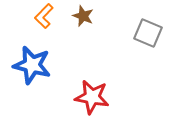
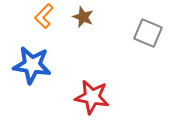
brown star: moved 1 px down
blue star: rotated 6 degrees counterclockwise
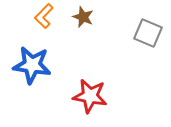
red star: moved 2 px left, 1 px up
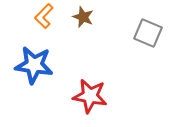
blue star: moved 2 px right
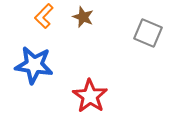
red star: rotated 24 degrees clockwise
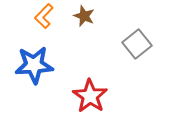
brown star: moved 1 px right, 1 px up
gray square: moved 11 px left, 11 px down; rotated 28 degrees clockwise
blue star: rotated 12 degrees counterclockwise
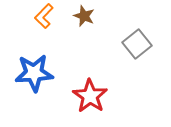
blue star: moved 8 px down
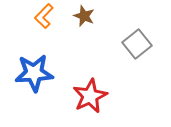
red star: rotated 12 degrees clockwise
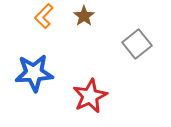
brown star: rotated 15 degrees clockwise
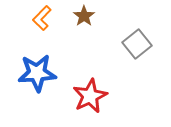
orange L-shape: moved 2 px left, 2 px down
blue star: moved 3 px right
